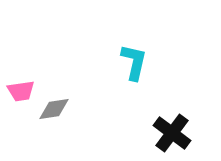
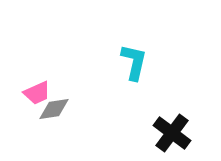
pink trapezoid: moved 16 px right, 2 px down; rotated 16 degrees counterclockwise
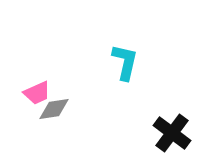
cyan L-shape: moved 9 px left
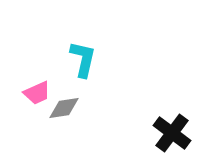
cyan L-shape: moved 42 px left, 3 px up
gray diamond: moved 10 px right, 1 px up
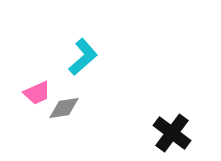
cyan L-shape: moved 2 px up; rotated 36 degrees clockwise
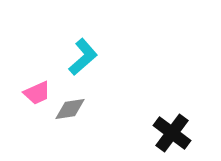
gray diamond: moved 6 px right, 1 px down
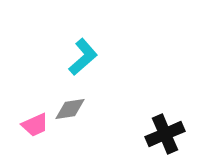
pink trapezoid: moved 2 px left, 32 px down
black cross: moved 7 px left, 1 px down; rotated 30 degrees clockwise
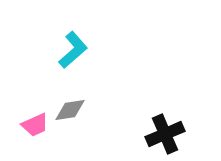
cyan L-shape: moved 10 px left, 7 px up
gray diamond: moved 1 px down
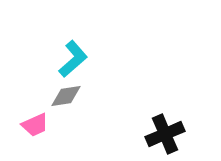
cyan L-shape: moved 9 px down
gray diamond: moved 4 px left, 14 px up
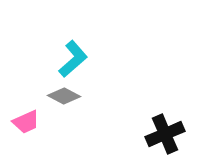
gray diamond: moved 2 px left; rotated 36 degrees clockwise
pink trapezoid: moved 9 px left, 3 px up
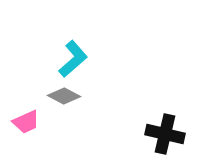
black cross: rotated 36 degrees clockwise
